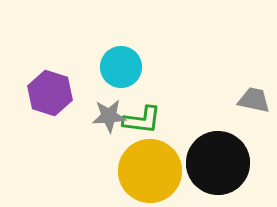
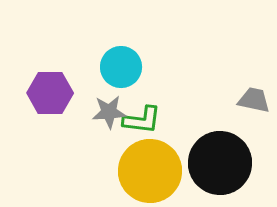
purple hexagon: rotated 18 degrees counterclockwise
gray star: moved 4 px up
black circle: moved 2 px right
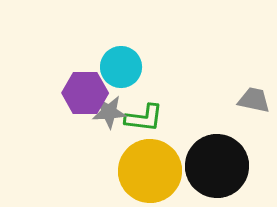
purple hexagon: moved 35 px right
green L-shape: moved 2 px right, 2 px up
black circle: moved 3 px left, 3 px down
